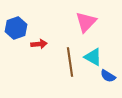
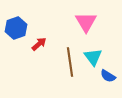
pink triangle: rotated 15 degrees counterclockwise
red arrow: rotated 35 degrees counterclockwise
cyan triangle: rotated 24 degrees clockwise
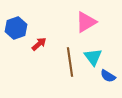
pink triangle: rotated 30 degrees clockwise
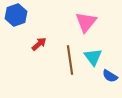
pink triangle: rotated 20 degrees counterclockwise
blue hexagon: moved 13 px up
brown line: moved 2 px up
blue semicircle: moved 2 px right
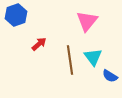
pink triangle: moved 1 px right, 1 px up
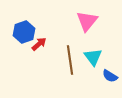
blue hexagon: moved 8 px right, 17 px down
